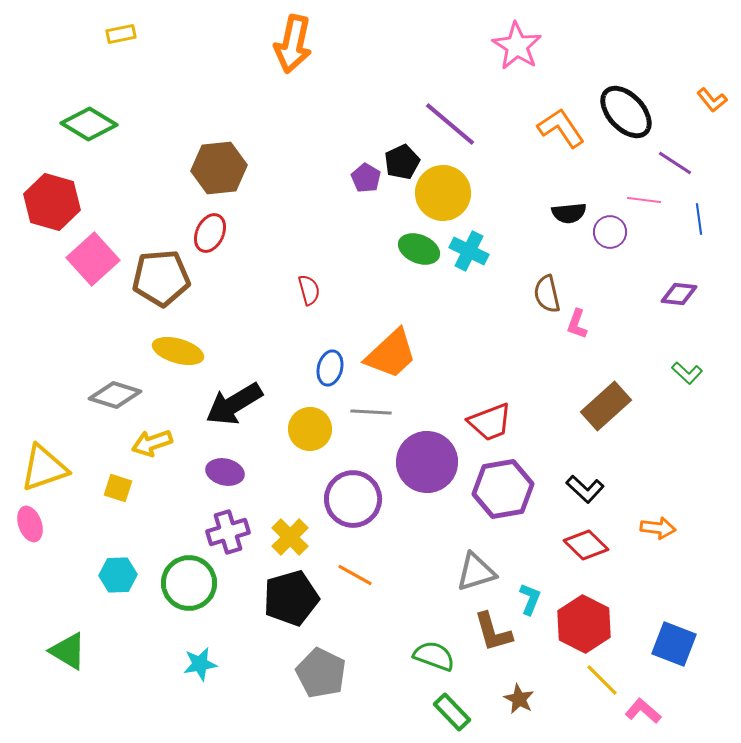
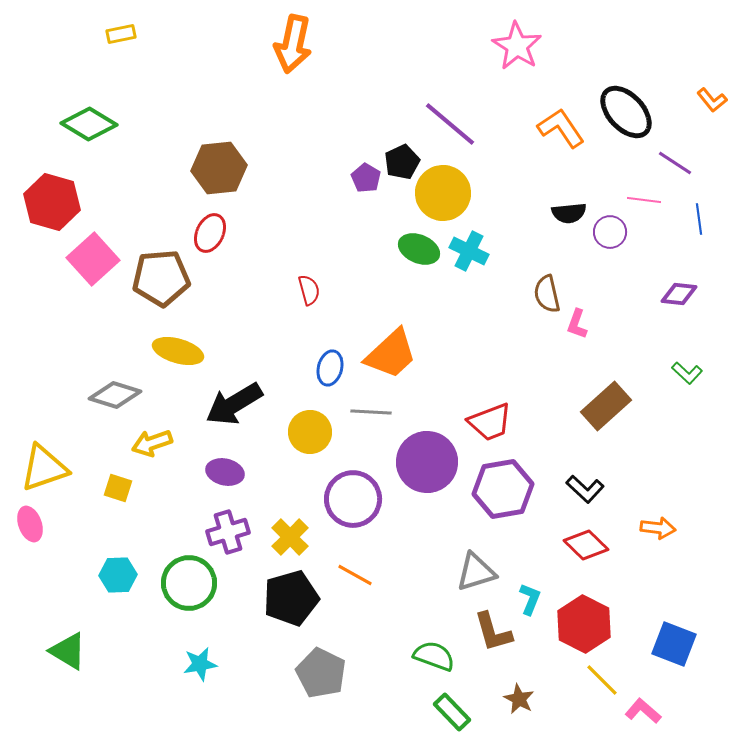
yellow circle at (310, 429): moved 3 px down
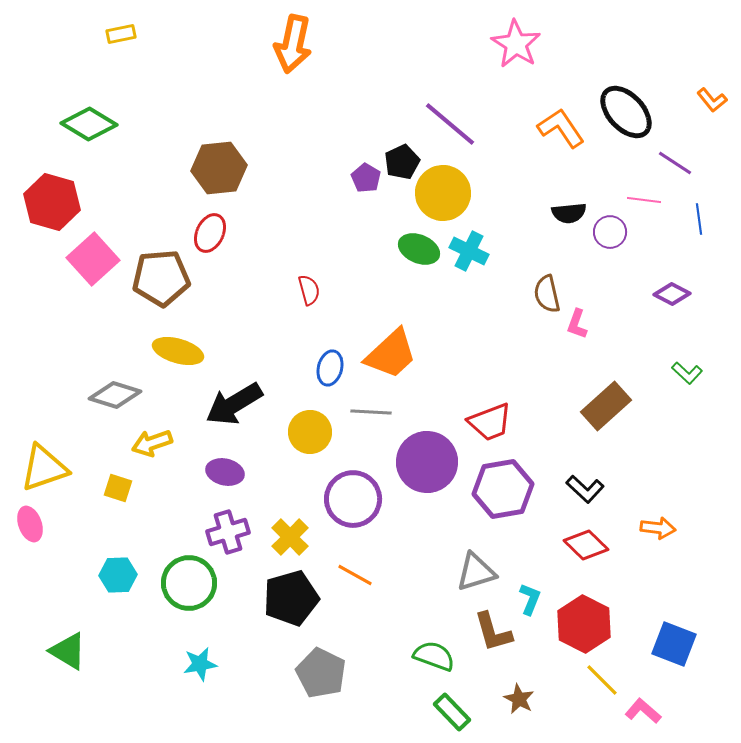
pink star at (517, 46): moved 1 px left, 2 px up
purple diamond at (679, 294): moved 7 px left; rotated 21 degrees clockwise
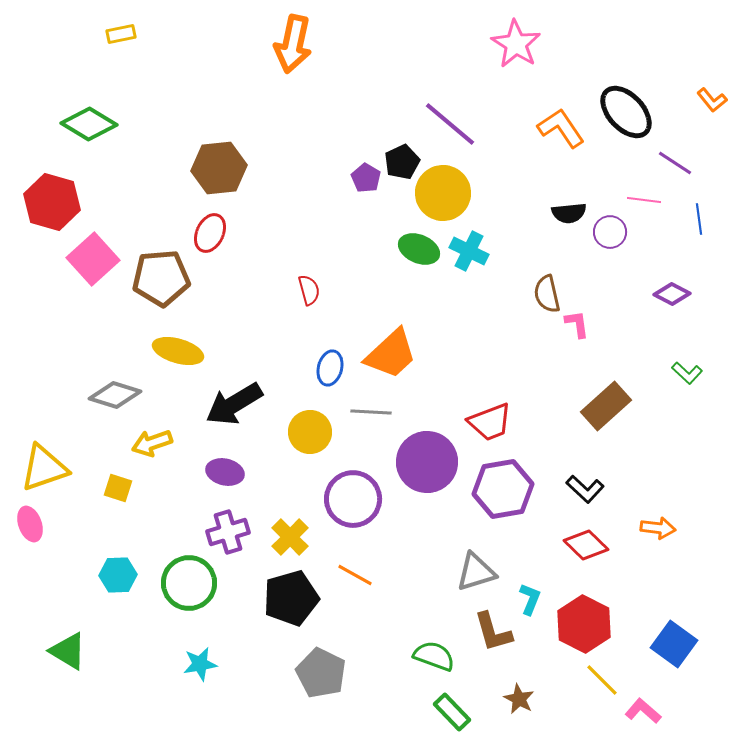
pink L-shape at (577, 324): rotated 152 degrees clockwise
blue square at (674, 644): rotated 15 degrees clockwise
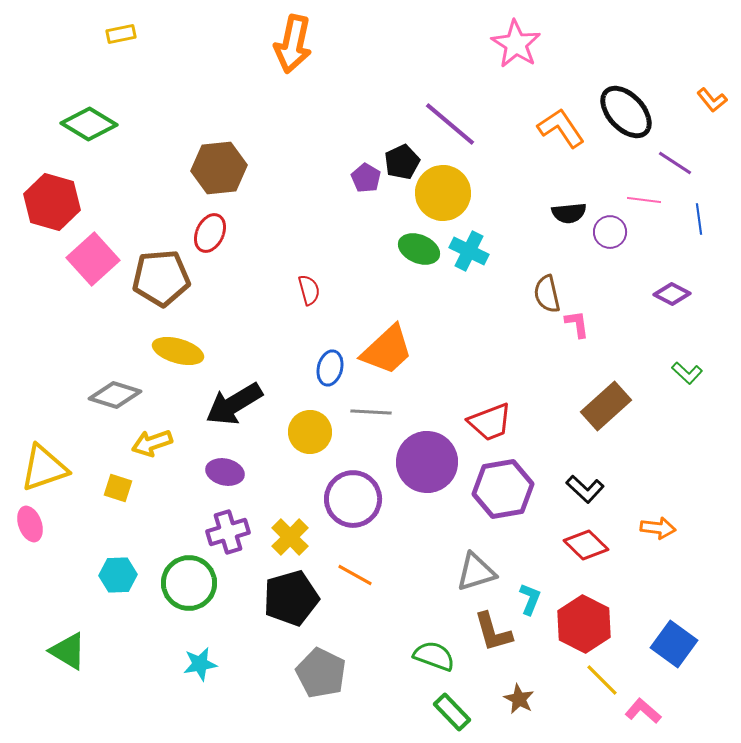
orange trapezoid at (391, 354): moved 4 px left, 4 px up
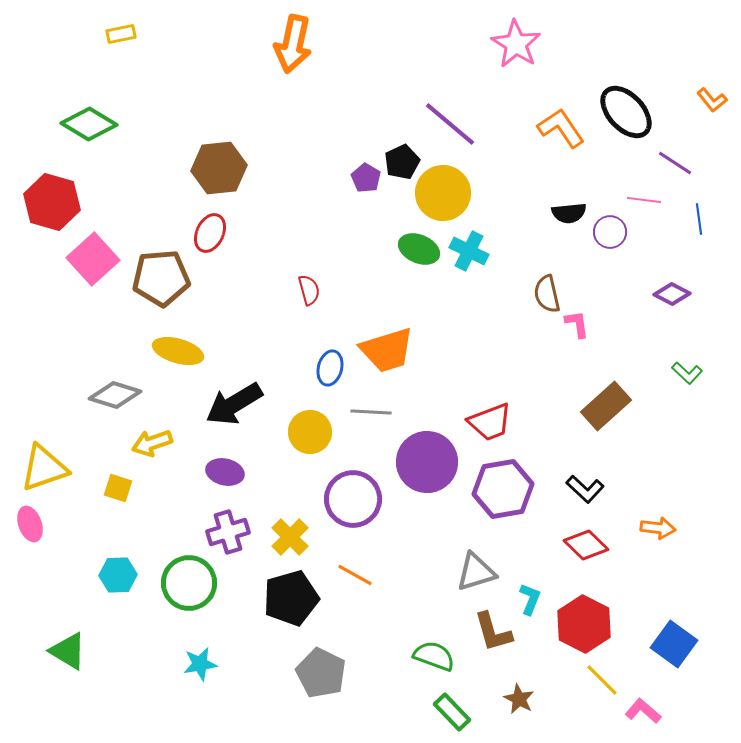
orange trapezoid at (387, 350): rotated 26 degrees clockwise
